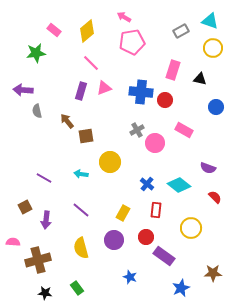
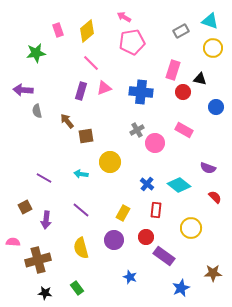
pink rectangle at (54, 30): moved 4 px right; rotated 32 degrees clockwise
red circle at (165, 100): moved 18 px right, 8 px up
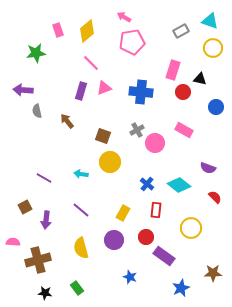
brown square at (86, 136): moved 17 px right; rotated 28 degrees clockwise
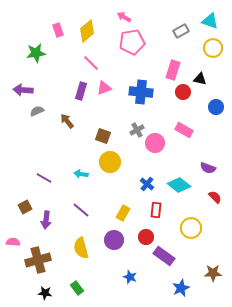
gray semicircle at (37, 111): rotated 80 degrees clockwise
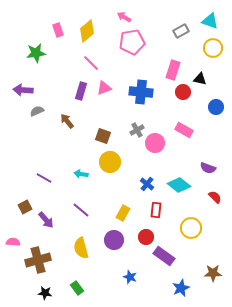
purple arrow at (46, 220): rotated 48 degrees counterclockwise
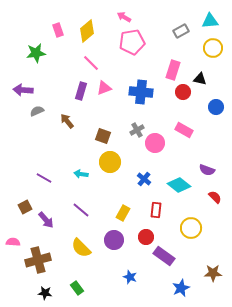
cyan triangle at (210, 21): rotated 24 degrees counterclockwise
purple semicircle at (208, 168): moved 1 px left, 2 px down
blue cross at (147, 184): moved 3 px left, 5 px up
yellow semicircle at (81, 248): rotated 30 degrees counterclockwise
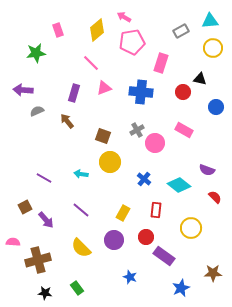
yellow diamond at (87, 31): moved 10 px right, 1 px up
pink rectangle at (173, 70): moved 12 px left, 7 px up
purple rectangle at (81, 91): moved 7 px left, 2 px down
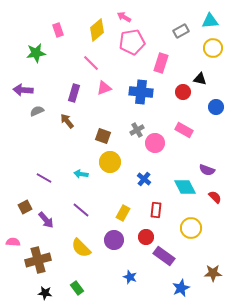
cyan diamond at (179, 185): moved 6 px right, 2 px down; rotated 25 degrees clockwise
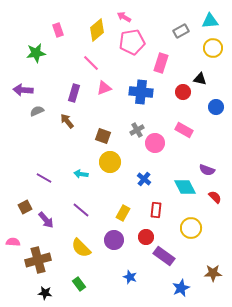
green rectangle at (77, 288): moved 2 px right, 4 px up
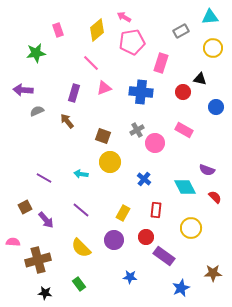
cyan triangle at (210, 21): moved 4 px up
blue star at (130, 277): rotated 16 degrees counterclockwise
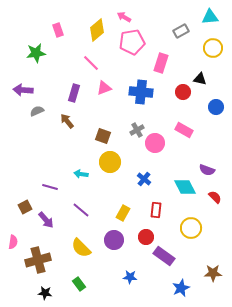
purple line at (44, 178): moved 6 px right, 9 px down; rotated 14 degrees counterclockwise
pink semicircle at (13, 242): rotated 96 degrees clockwise
